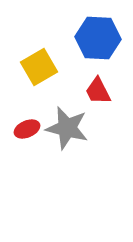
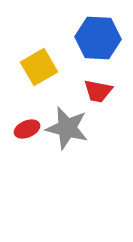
red trapezoid: rotated 52 degrees counterclockwise
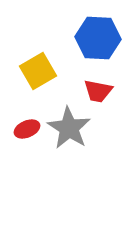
yellow square: moved 1 px left, 4 px down
gray star: moved 2 px right; rotated 18 degrees clockwise
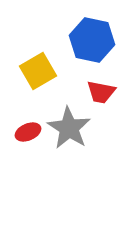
blue hexagon: moved 6 px left, 2 px down; rotated 9 degrees clockwise
red trapezoid: moved 3 px right, 1 px down
red ellipse: moved 1 px right, 3 px down
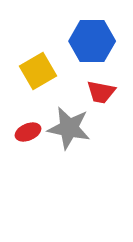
blue hexagon: moved 1 px down; rotated 12 degrees counterclockwise
gray star: rotated 21 degrees counterclockwise
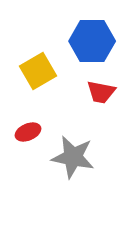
gray star: moved 4 px right, 29 px down
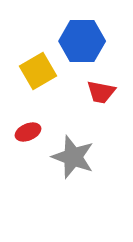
blue hexagon: moved 10 px left
gray star: rotated 9 degrees clockwise
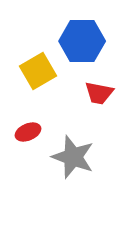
red trapezoid: moved 2 px left, 1 px down
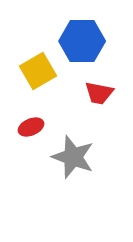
red ellipse: moved 3 px right, 5 px up
